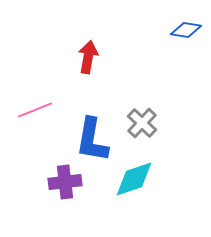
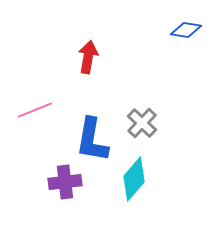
cyan diamond: rotated 30 degrees counterclockwise
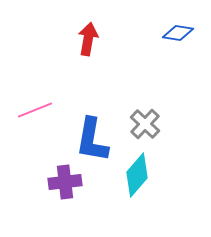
blue diamond: moved 8 px left, 3 px down
red arrow: moved 18 px up
gray cross: moved 3 px right, 1 px down
cyan diamond: moved 3 px right, 4 px up
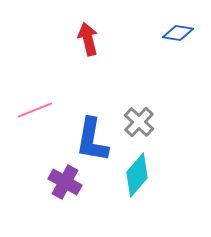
red arrow: rotated 24 degrees counterclockwise
gray cross: moved 6 px left, 2 px up
purple cross: rotated 36 degrees clockwise
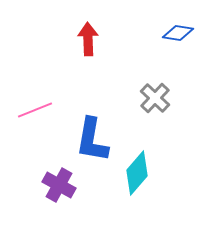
red arrow: rotated 12 degrees clockwise
gray cross: moved 16 px right, 24 px up
cyan diamond: moved 2 px up
purple cross: moved 6 px left, 3 px down
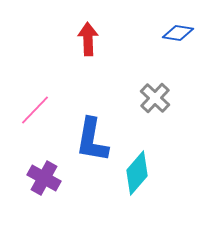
pink line: rotated 24 degrees counterclockwise
purple cross: moved 15 px left, 7 px up
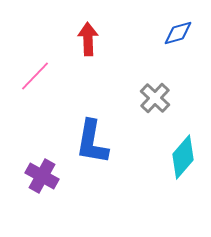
blue diamond: rotated 24 degrees counterclockwise
pink line: moved 34 px up
blue L-shape: moved 2 px down
cyan diamond: moved 46 px right, 16 px up
purple cross: moved 2 px left, 2 px up
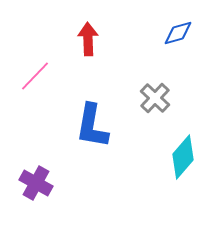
blue L-shape: moved 16 px up
purple cross: moved 6 px left, 7 px down
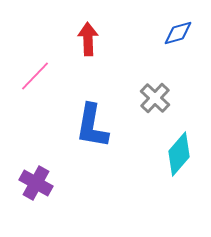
cyan diamond: moved 4 px left, 3 px up
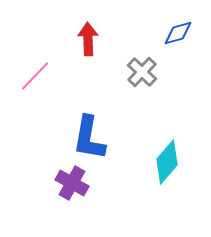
gray cross: moved 13 px left, 26 px up
blue L-shape: moved 3 px left, 12 px down
cyan diamond: moved 12 px left, 8 px down
purple cross: moved 36 px right
